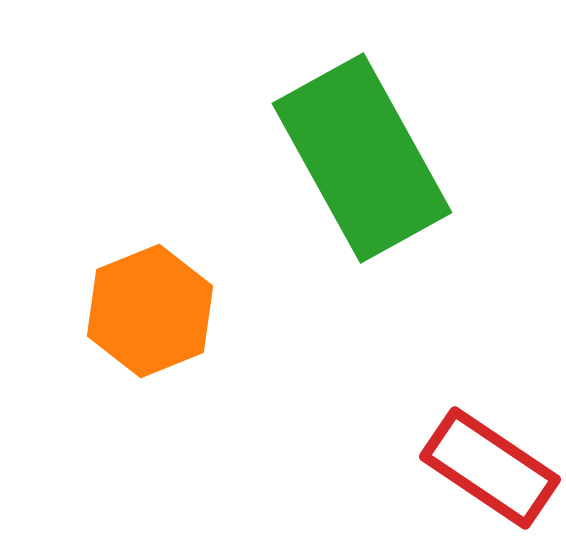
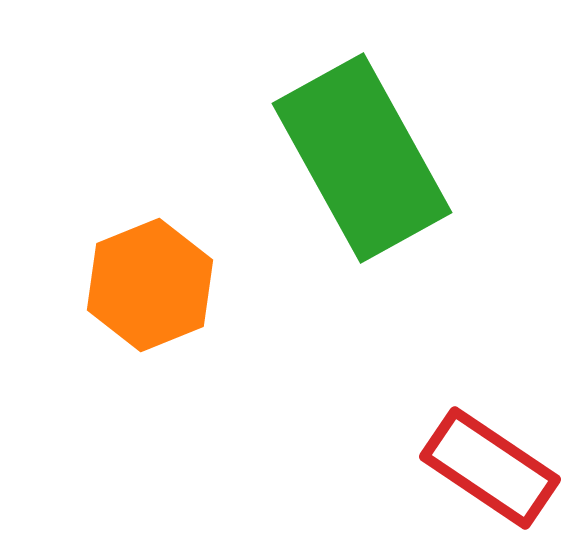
orange hexagon: moved 26 px up
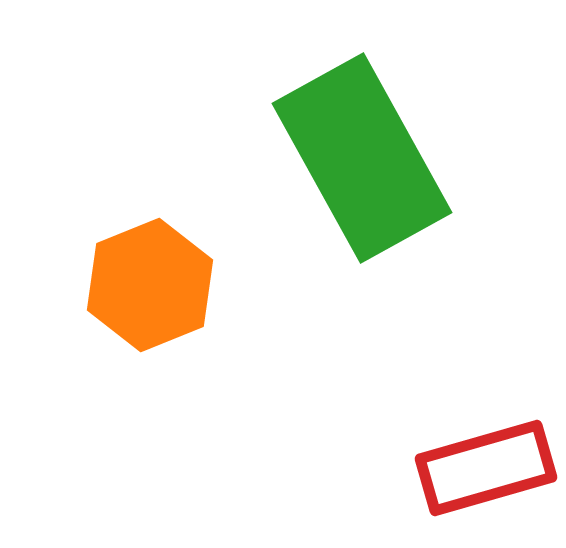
red rectangle: moved 4 px left; rotated 50 degrees counterclockwise
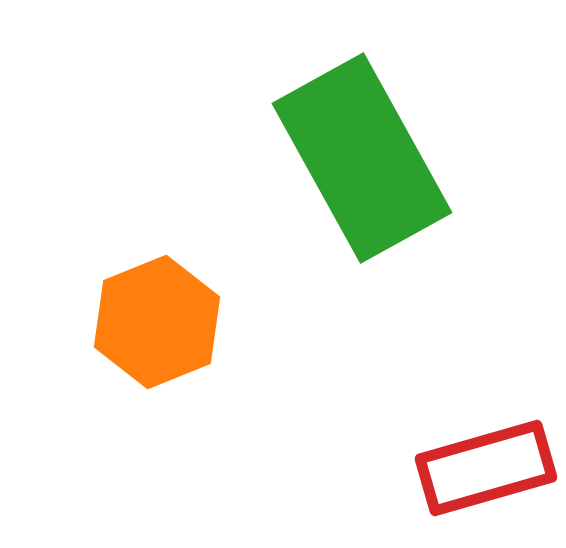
orange hexagon: moved 7 px right, 37 px down
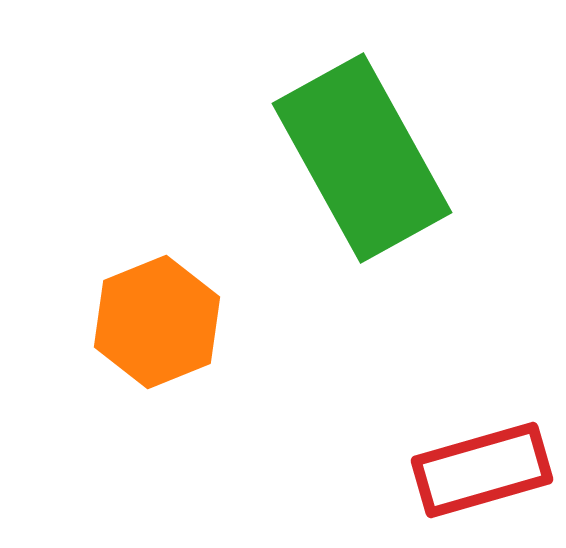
red rectangle: moved 4 px left, 2 px down
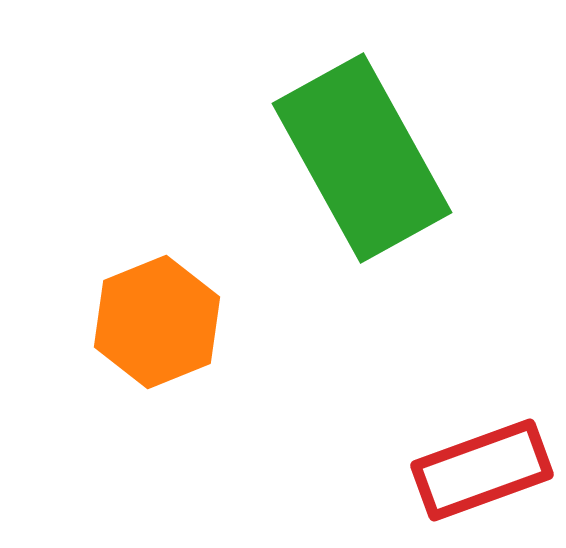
red rectangle: rotated 4 degrees counterclockwise
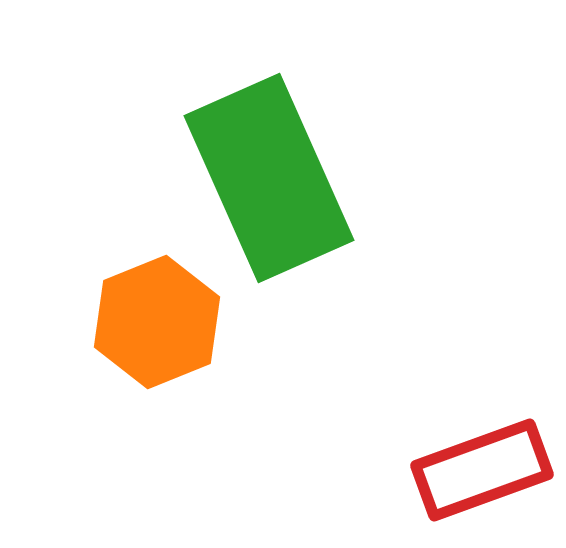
green rectangle: moved 93 px left, 20 px down; rotated 5 degrees clockwise
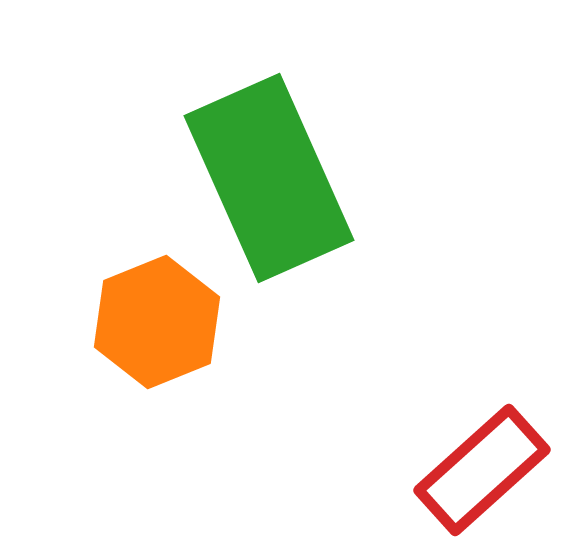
red rectangle: rotated 22 degrees counterclockwise
